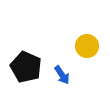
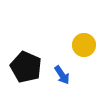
yellow circle: moved 3 px left, 1 px up
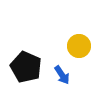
yellow circle: moved 5 px left, 1 px down
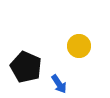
blue arrow: moved 3 px left, 9 px down
